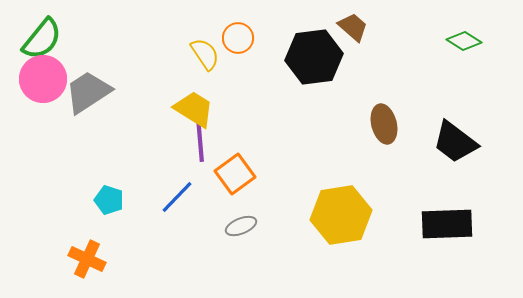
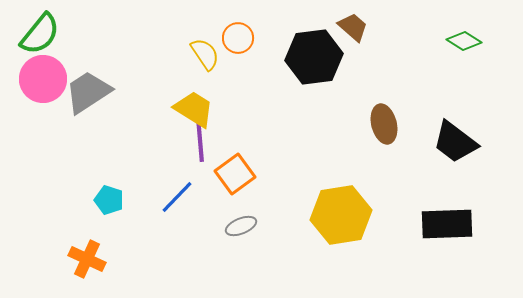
green semicircle: moved 2 px left, 5 px up
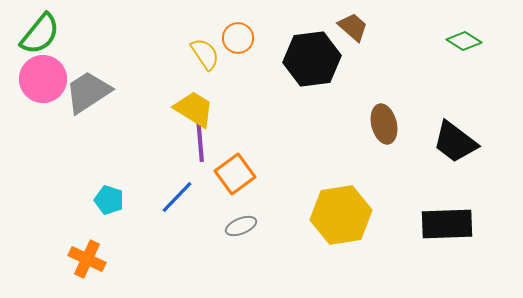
black hexagon: moved 2 px left, 2 px down
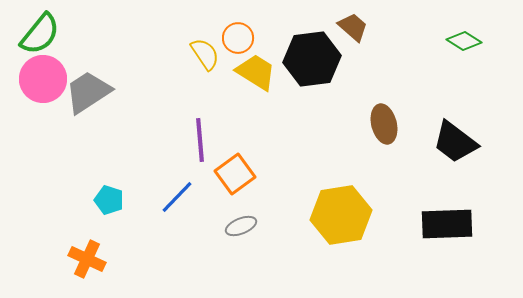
yellow trapezoid: moved 62 px right, 37 px up
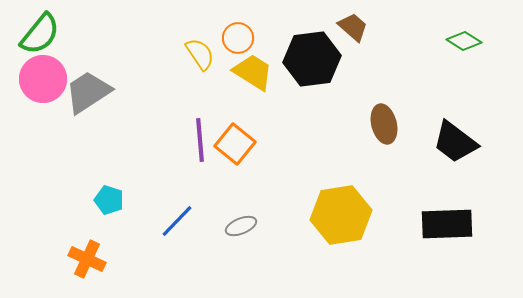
yellow semicircle: moved 5 px left
yellow trapezoid: moved 3 px left
orange square: moved 30 px up; rotated 15 degrees counterclockwise
blue line: moved 24 px down
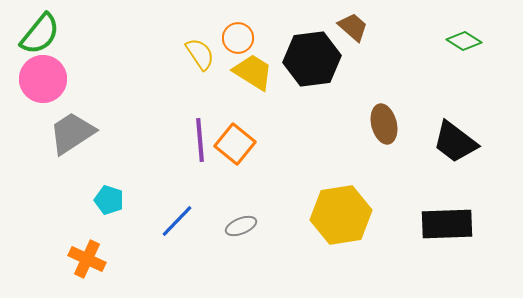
gray trapezoid: moved 16 px left, 41 px down
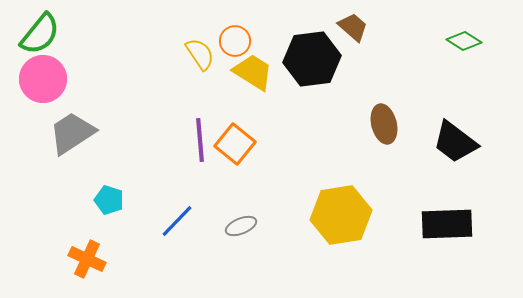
orange circle: moved 3 px left, 3 px down
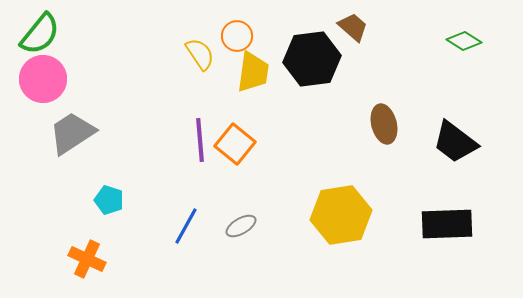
orange circle: moved 2 px right, 5 px up
yellow trapezoid: rotated 66 degrees clockwise
blue line: moved 9 px right, 5 px down; rotated 15 degrees counterclockwise
gray ellipse: rotated 8 degrees counterclockwise
